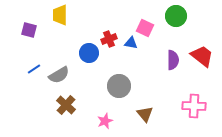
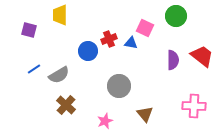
blue circle: moved 1 px left, 2 px up
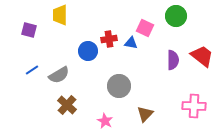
red cross: rotated 14 degrees clockwise
blue line: moved 2 px left, 1 px down
brown cross: moved 1 px right
brown triangle: rotated 24 degrees clockwise
pink star: rotated 21 degrees counterclockwise
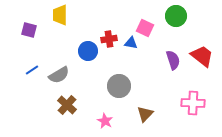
purple semicircle: rotated 18 degrees counterclockwise
pink cross: moved 1 px left, 3 px up
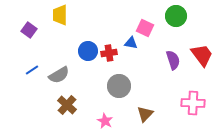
purple square: rotated 21 degrees clockwise
red cross: moved 14 px down
red trapezoid: moved 1 px up; rotated 15 degrees clockwise
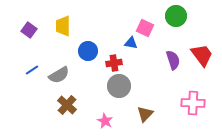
yellow trapezoid: moved 3 px right, 11 px down
red cross: moved 5 px right, 10 px down
